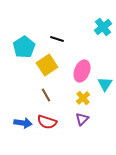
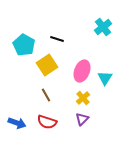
cyan pentagon: moved 2 px up; rotated 10 degrees counterclockwise
cyan triangle: moved 6 px up
blue arrow: moved 6 px left; rotated 12 degrees clockwise
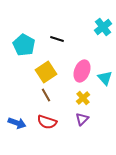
yellow square: moved 1 px left, 7 px down
cyan triangle: rotated 14 degrees counterclockwise
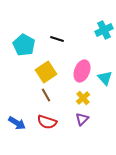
cyan cross: moved 1 px right, 3 px down; rotated 12 degrees clockwise
blue arrow: rotated 12 degrees clockwise
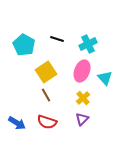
cyan cross: moved 16 px left, 14 px down
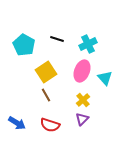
yellow cross: moved 2 px down
red semicircle: moved 3 px right, 3 px down
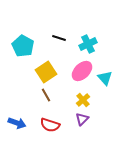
black line: moved 2 px right, 1 px up
cyan pentagon: moved 1 px left, 1 px down
pink ellipse: rotated 25 degrees clockwise
blue arrow: rotated 12 degrees counterclockwise
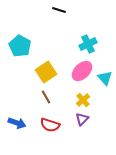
black line: moved 28 px up
cyan pentagon: moved 3 px left
brown line: moved 2 px down
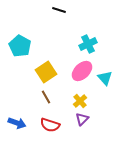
yellow cross: moved 3 px left, 1 px down
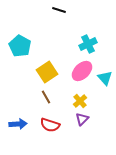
yellow square: moved 1 px right
blue arrow: moved 1 px right, 1 px down; rotated 24 degrees counterclockwise
